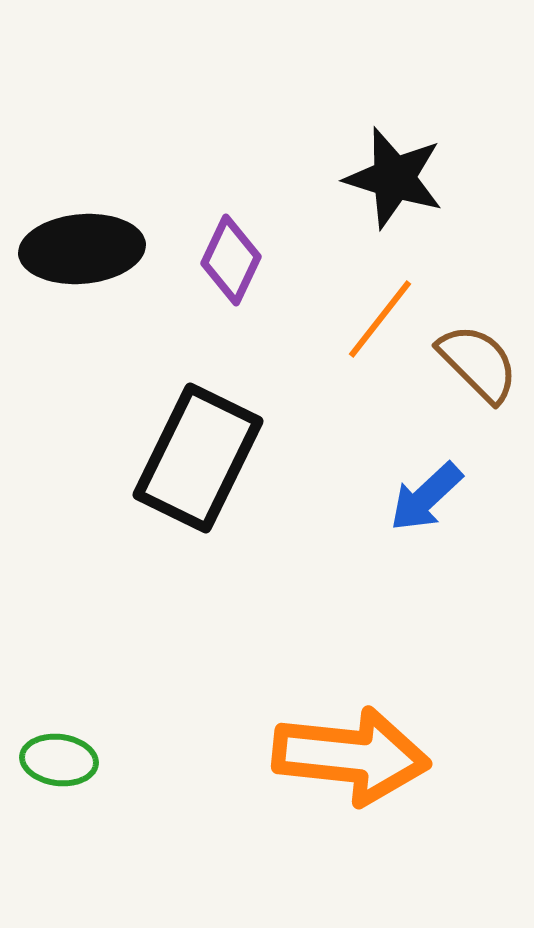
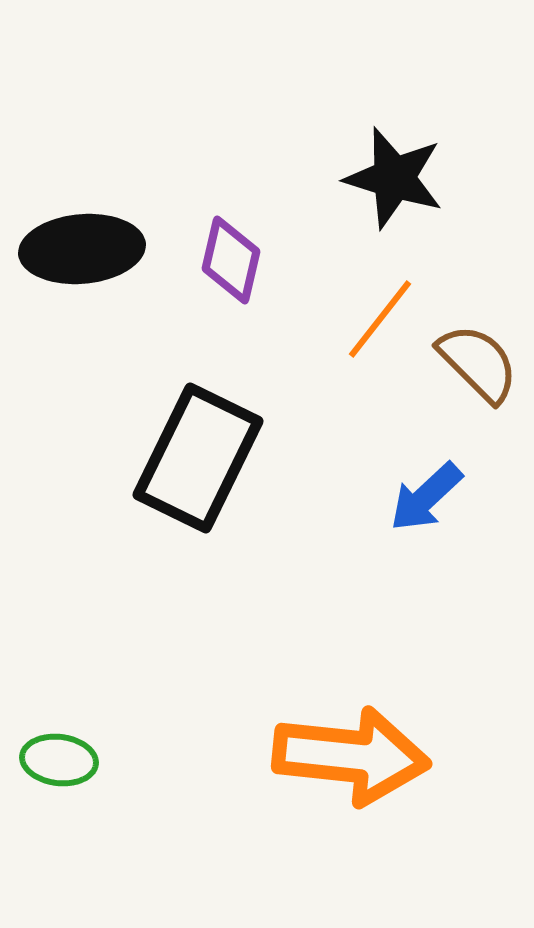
purple diamond: rotated 12 degrees counterclockwise
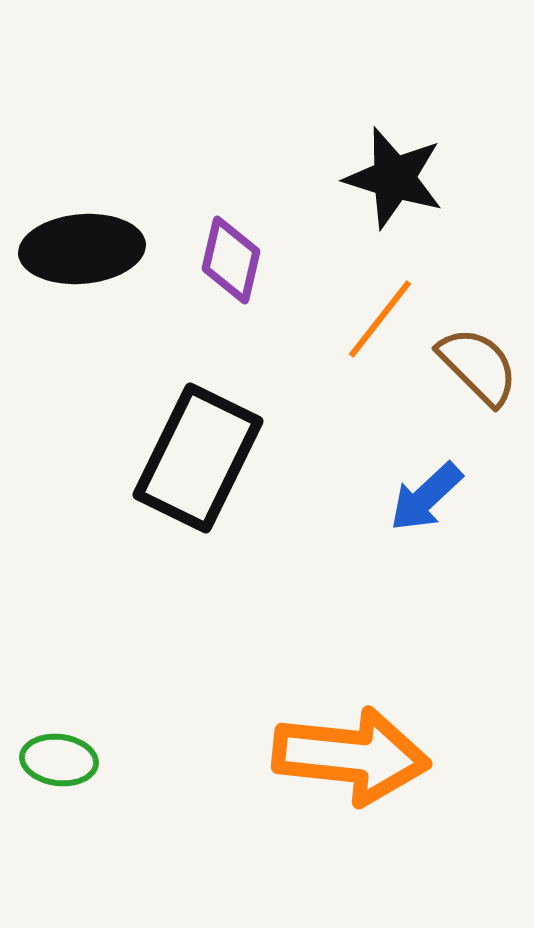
brown semicircle: moved 3 px down
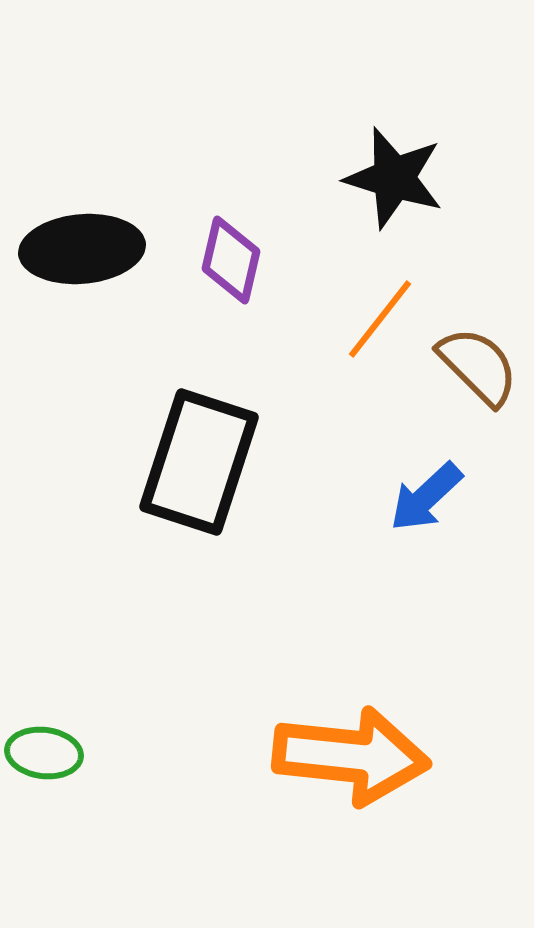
black rectangle: moved 1 px right, 4 px down; rotated 8 degrees counterclockwise
green ellipse: moved 15 px left, 7 px up
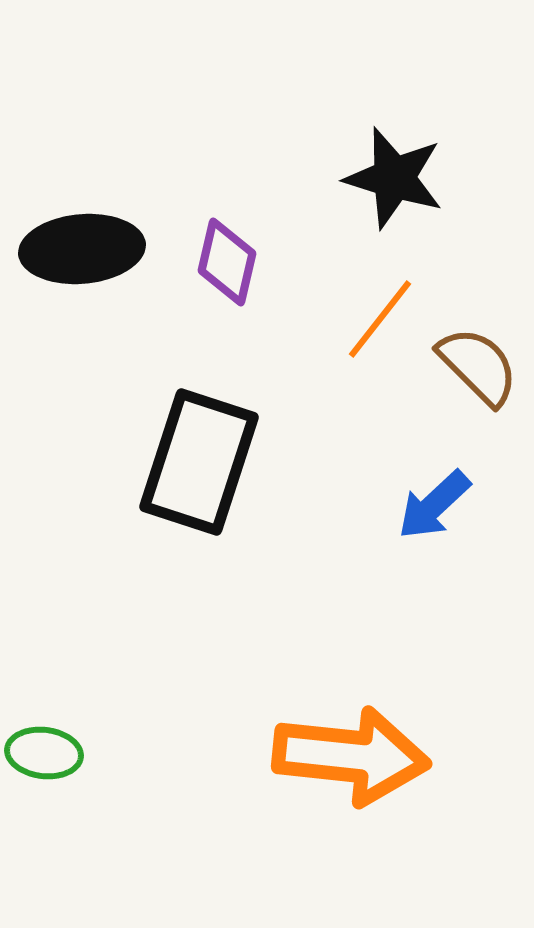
purple diamond: moved 4 px left, 2 px down
blue arrow: moved 8 px right, 8 px down
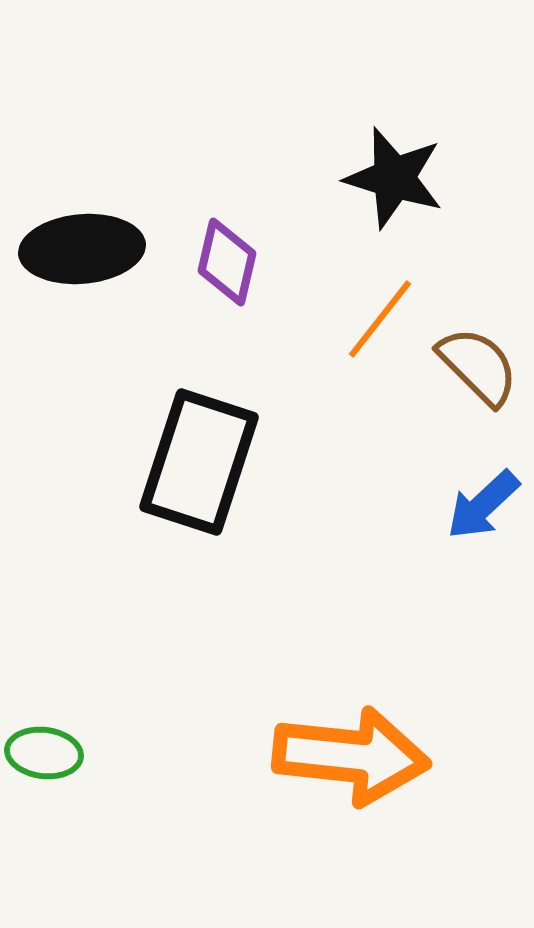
blue arrow: moved 49 px right
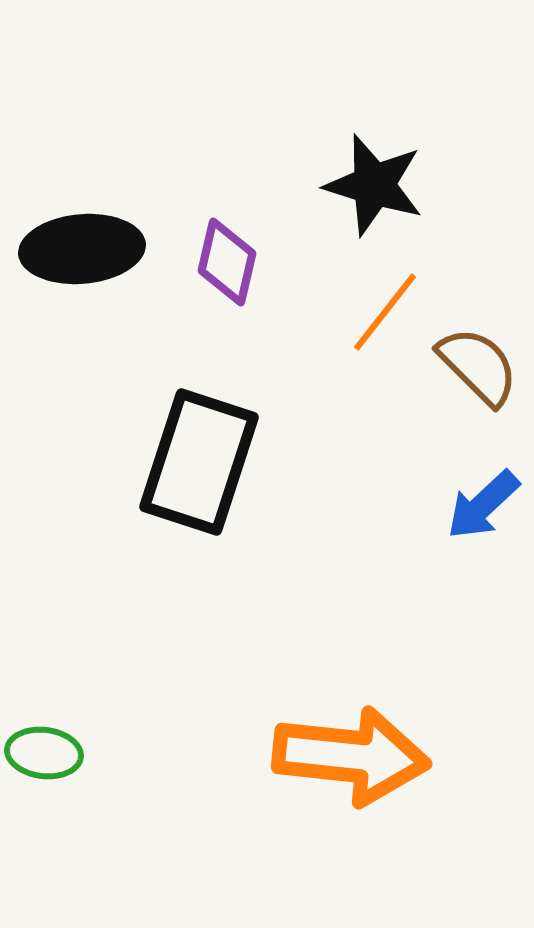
black star: moved 20 px left, 7 px down
orange line: moved 5 px right, 7 px up
